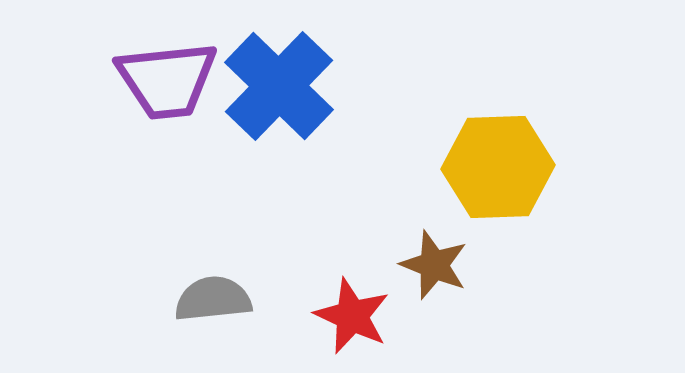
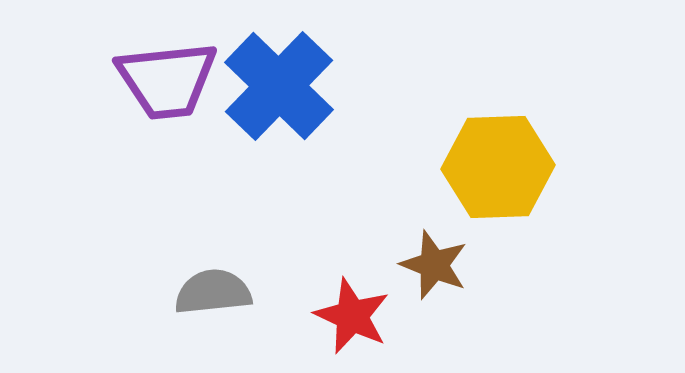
gray semicircle: moved 7 px up
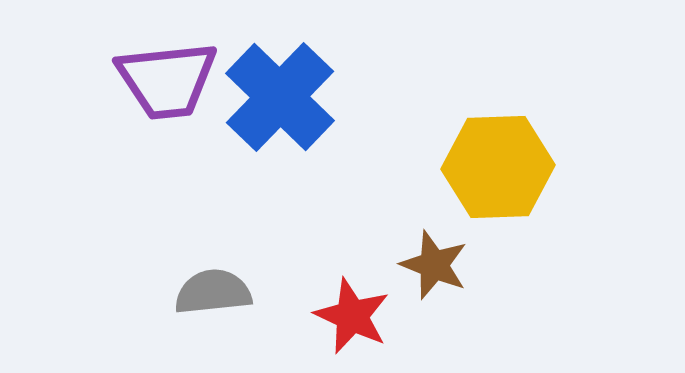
blue cross: moved 1 px right, 11 px down
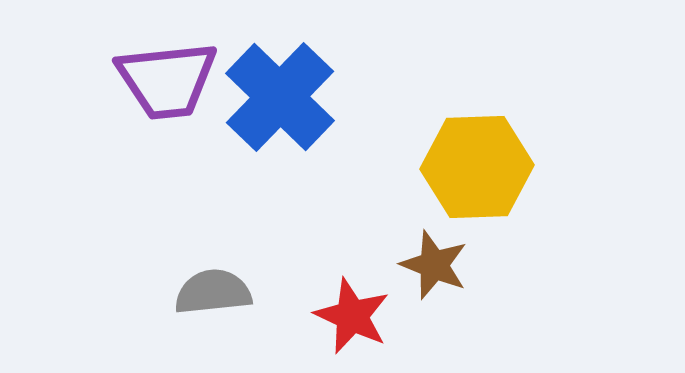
yellow hexagon: moved 21 px left
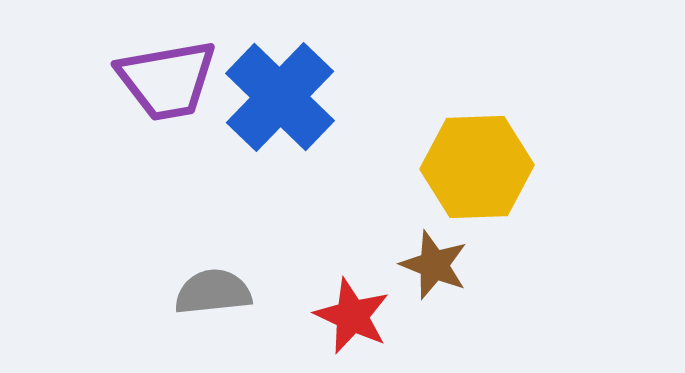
purple trapezoid: rotated 4 degrees counterclockwise
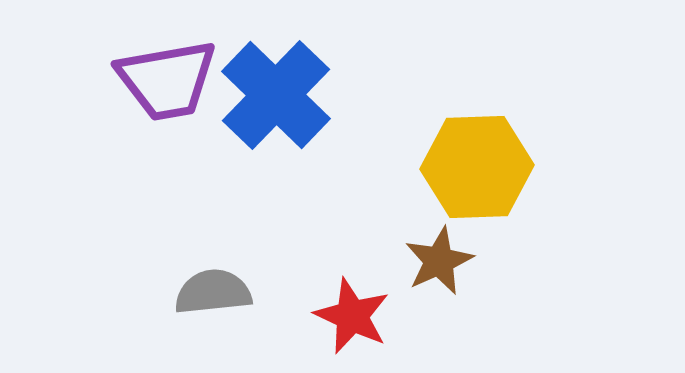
blue cross: moved 4 px left, 2 px up
brown star: moved 5 px right, 4 px up; rotated 26 degrees clockwise
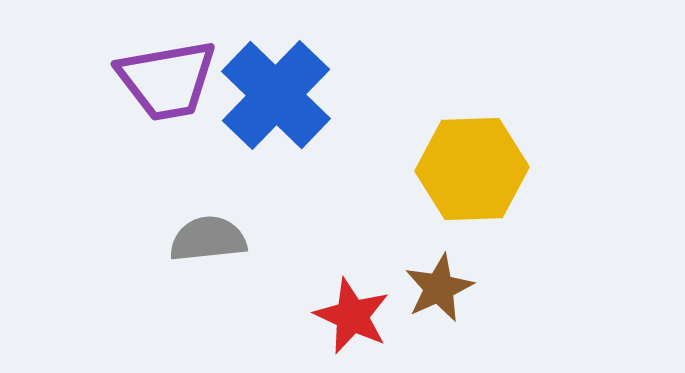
yellow hexagon: moved 5 px left, 2 px down
brown star: moved 27 px down
gray semicircle: moved 5 px left, 53 px up
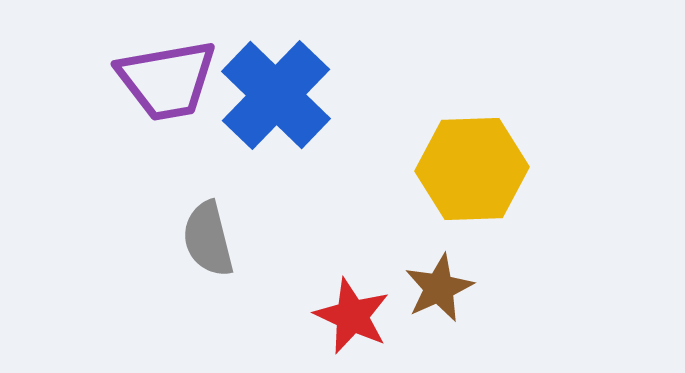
gray semicircle: rotated 98 degrees counterclockwise
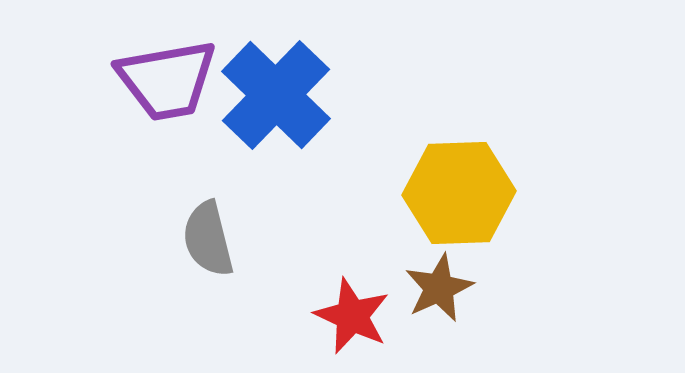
yellow hexagon: moved 13 px left, 24 px down
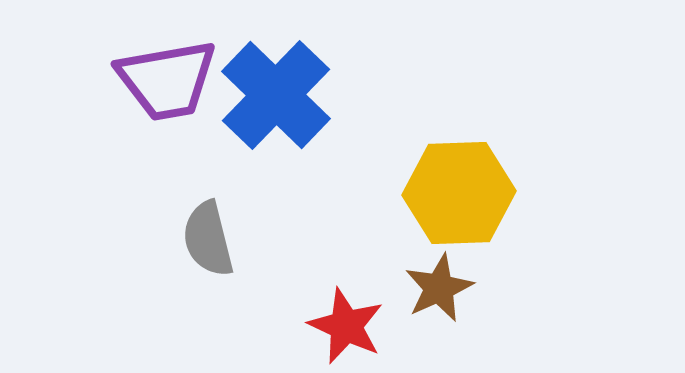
red star: moved 6 px left, 10 px down
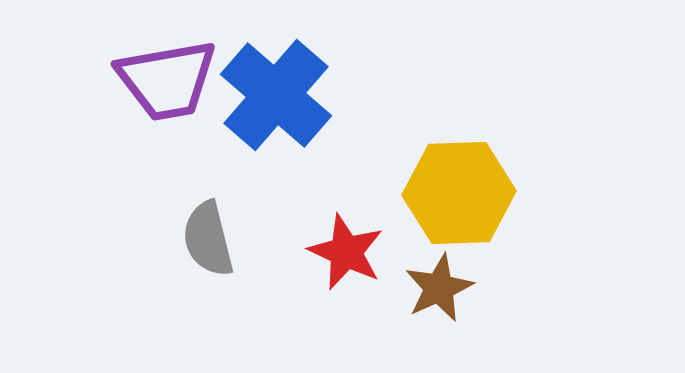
blue cross: rotated 3 degrees counterclockwise
red star: moved 74 px up
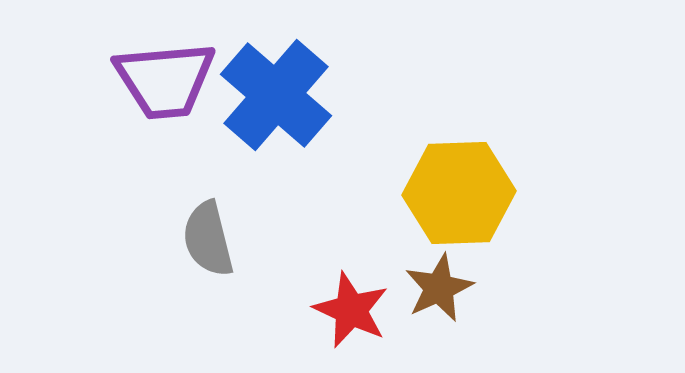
purple trapezoid: moved 2 px left; rotated 5 degrees clockwise
red star: moved 5 px right, 58 px down
